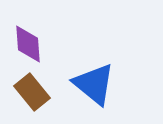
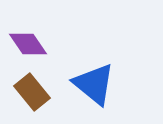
purple diamond: rotated 30 degrees counterclockwise
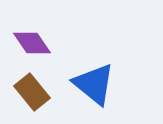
purple diamond: moved 4 px right, 1 px up
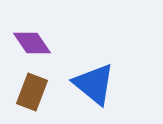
brown rectangle: rotated 60 degrees clockwise
